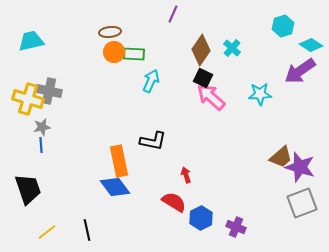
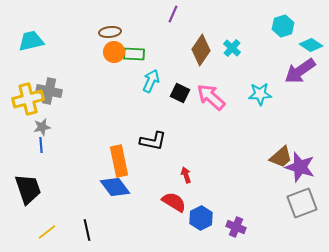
black square: moved 23 px left, 15 px down
yellow cross: rotated 32 degrees counterclockwise
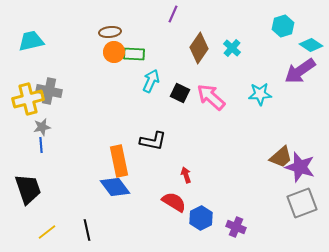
brown diamond: moved 2 px left, 2 px up
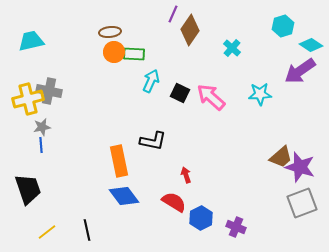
brown diamond: moved 9 px left, 18 px up
blue diamond: moved 9 px right, 9 px down
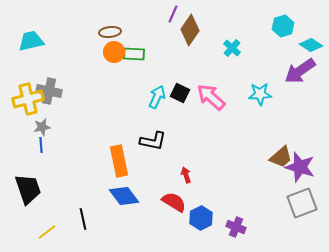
cyan arrow: moved 6 px right, 16 px down
black line: moved 4 px left, 11 px up
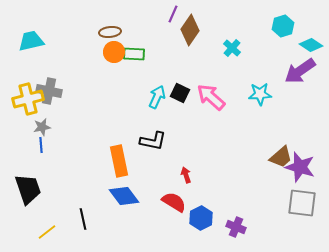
gray square: rotated 28 degrees clockwise
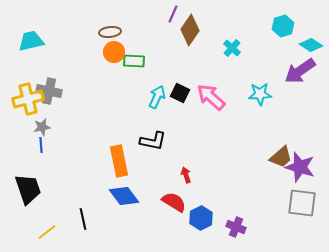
green rectangle: moved 7 px down
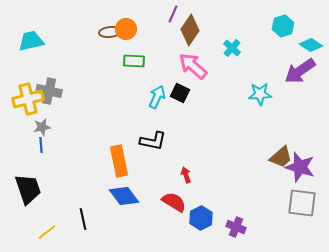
orange circle: moved 12 px right, 23 px up
pink arrow: moved 18 px left, 31 px up
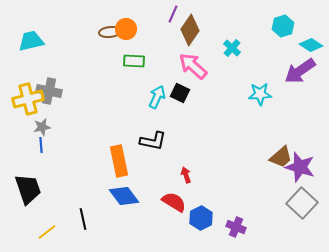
gray square: rotated 36 degrees clockwise
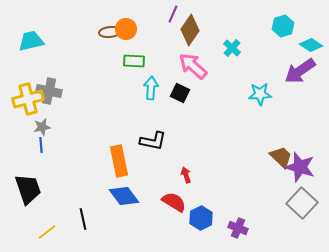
cyan arrow: moved 6 px left, 9 px up; rotated 20 degrees counterclockwise
brown trapezoid: rotated 95 degrees counterclockwise
purple cross: moved 2 px right, 1 px down
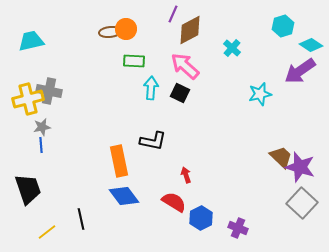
brown diamond: rotated 28 degrees clockwise
pink arrow: moved 8 px left
cyan star: rotated 10 degrees counterclockwise
black line: moved 2 px left
